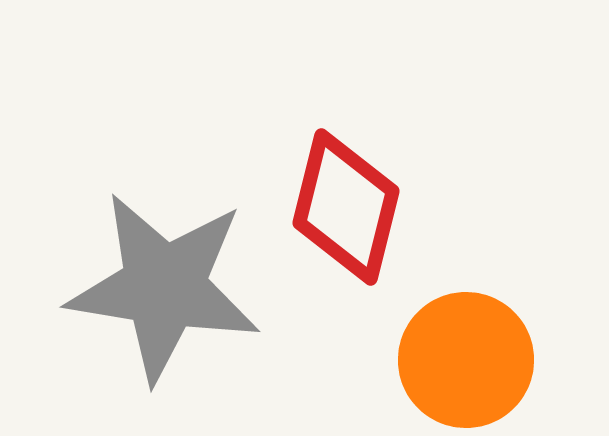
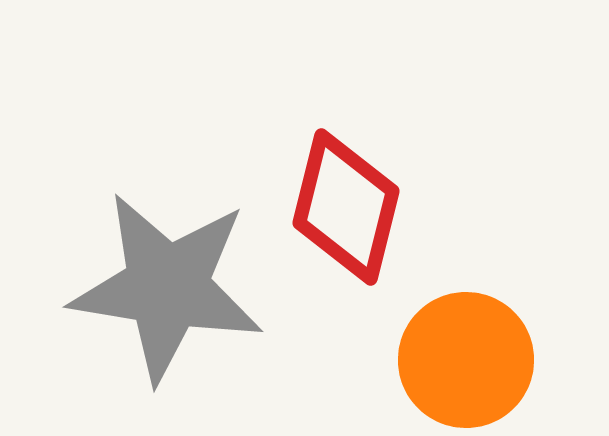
gray star: moved 3 px right
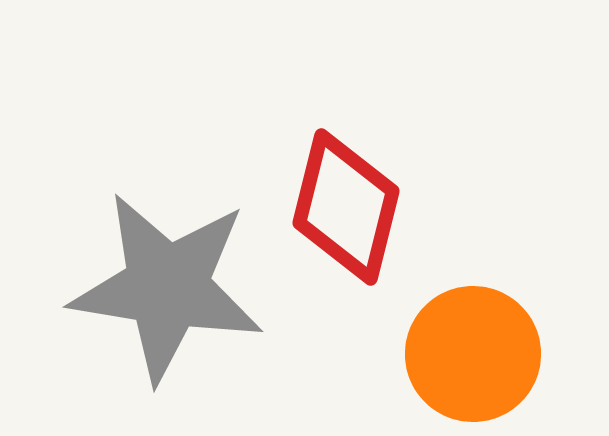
orange circle: moved 7 px right, 6 px up
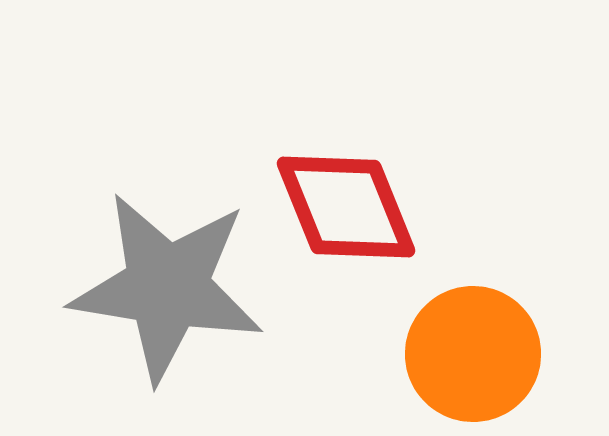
red diamond: rotated 36 degrees counterclockwise
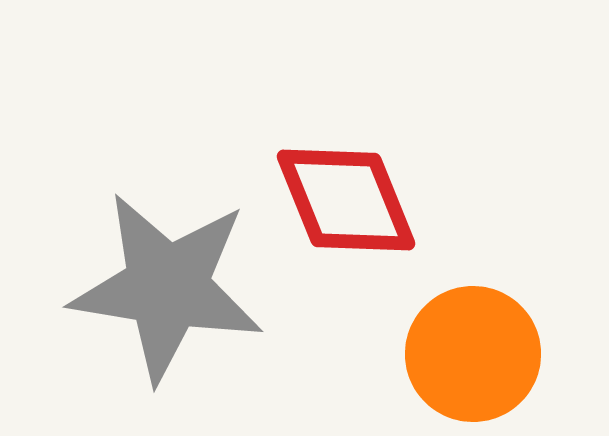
red diamond: moved 7 px up
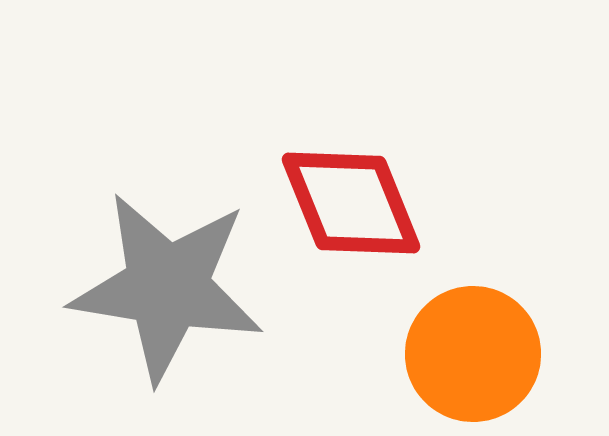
red diamond: moved 5 px right, 3 px down
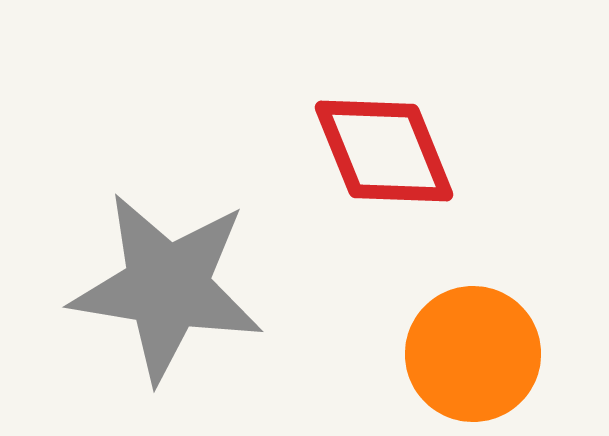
red diamond: moved 33 px right, 52 px up
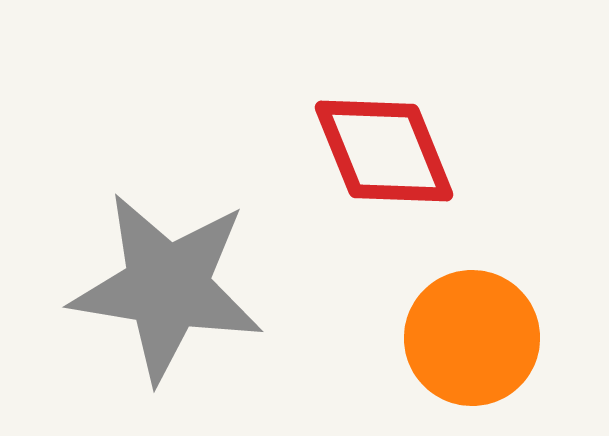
orange circle: moved 1 px left, 16 px up
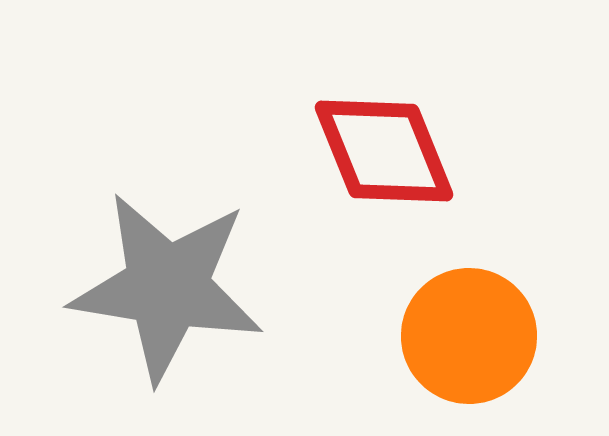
orange circle: moved 3 px left, 2 px up
